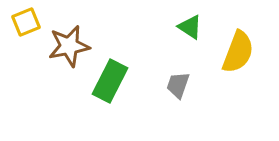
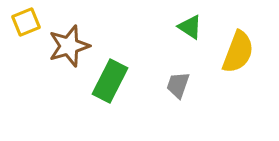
brown star: rotated 6 degrees counterclockwise
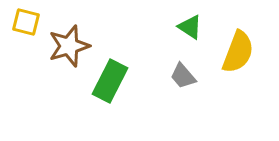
yellow square: rotated 36 degrees clockwise
gray trapezoid: moved 5 px right, 9 px up; rotated 60 degrees counterclockwise
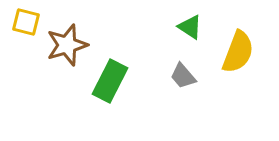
brown star: moved 2 px left, 1 px up
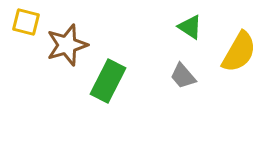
yellow semicircle: moved 1 px right; rotated 9 degrees clockwise
green rectangle: moved 2 px left
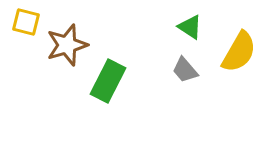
gray trapezoid: moved 2 px right, 6 px up
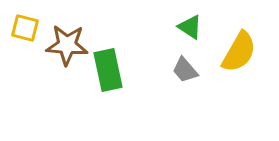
yellow square: moved 1 px left, 6 px down
brown star: rotated 21 degrees clockwise
green rectangle: moved 11 px up; rotated 39 degrees counterclockwise
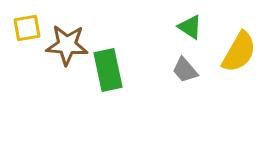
yellow square: moved 2 px right; rotated 24 degrees counterclockwise
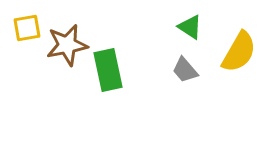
brown star: rotated 15 degrees counterclockwise
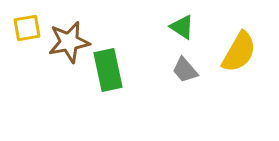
green triangle: moved 8 px left
brown star: moved 2 px right, 3 px up
